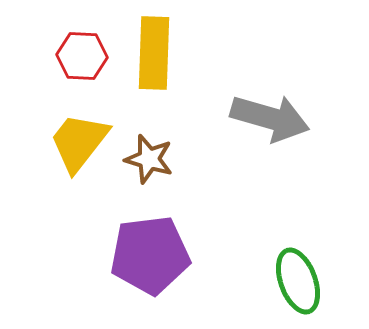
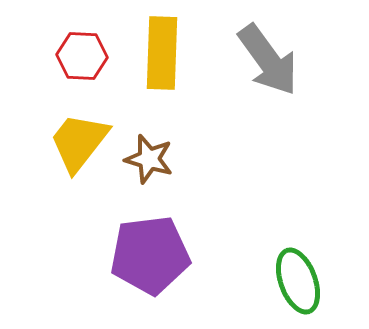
yellow rectangle: moved 8 px right
gray arrow: moved 2 px left, 58 px up; rotated 38 degrees clockwise
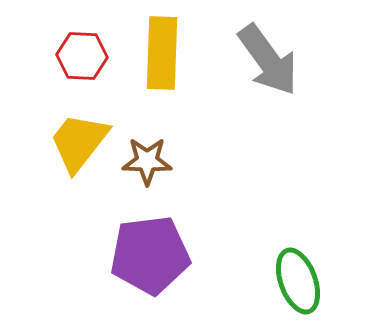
brown star: moved 2 px left, 2 px down; rotated 15 degrees counterclockwise
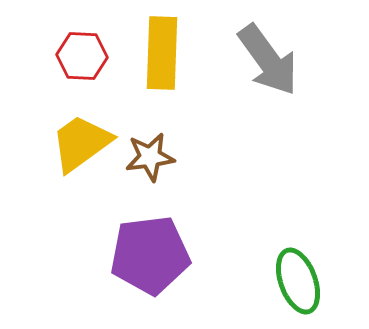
yellow trapezoid: moved 2 px right, 1 px down; rotated 16 degrees clockwise
brown star: moved 3 px right, 4 px up; rotated 9 degrees counterclockwise
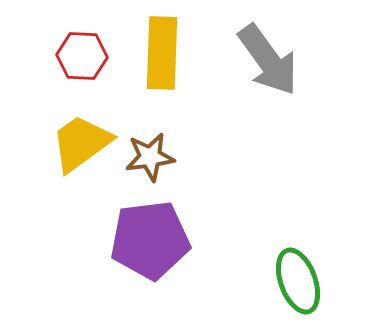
purple pentagon: moved 15 px up
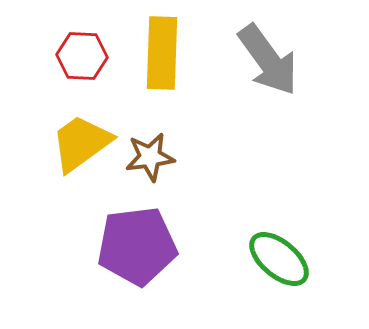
purple pentagon: moved 13 px left, 6 px down
green ellipse: moved 19 px left, 22 px up; rotated 30 degrees counterclockwise
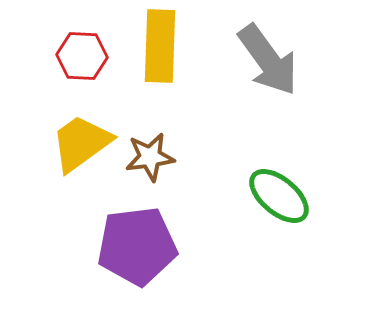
yellow rectangle: moved 2 px left, 7 px up
green ellipse: moved 63 px up
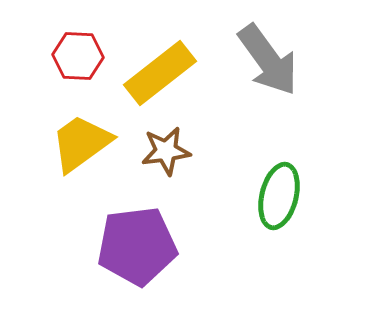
yellow rectangle: moved 27 px down; rotated 50 degrees clockwise
red hexagon: moved 4 px left
brown star: moved 16 px right, 6 px up
green ellipse: rotated 64 degrees clockwise
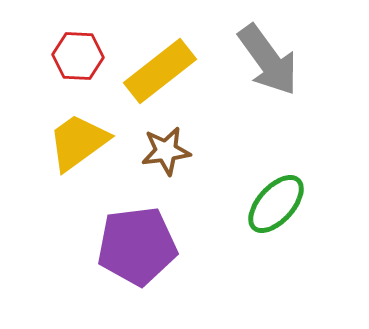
yellow rectangle: moved 2 px up
yellow trapezoid: moved 3 px left, 1 px up
green ellipse: moved 3 px left, 8 px down; rotated 28 degrees clockwise
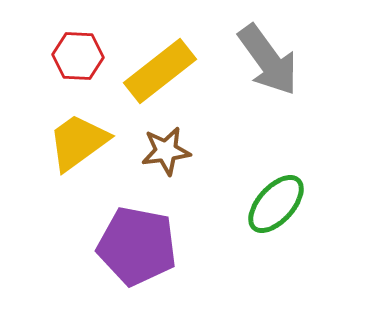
purple pentagon: rotated 18 degrees clockwise
